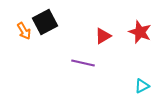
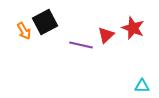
red star: moved 7 px left, 4 px up
red triangle: moved 3 px right, 1 px up; rotated 12 degrees counterclockwise
purple line: moved 2 px left, 18 px up
cyan triangle: rotated 28 degrees clockwise
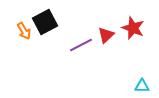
purple line: rotated 40 degrees counterclockwise
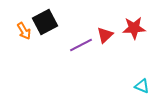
red star: moved 1 px right; rotated 25 degrees counterclockwise
red triangle: moved 1 px left
cyan triangle: rotated 21 degrees clockwise
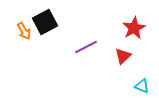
red star: rotated 25 degrees counterclockwise
red triangle: moved 18 px right, 21 px down
purple line: moved 5 px right, 2 px down
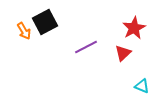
red triangle: moved 3 px up
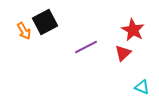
red star: moved 1 px left, 2 px down; rotated 15 degrees counterclockwise
cyan triangle: moved 1 px down
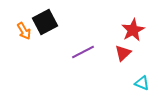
red star: rotated 15 degrees clockwise
purple line: moved 3 px left, 5 px down
cyan triangle: moved 4 px up
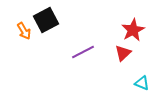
black square: moved 1 px right, 2 px up
